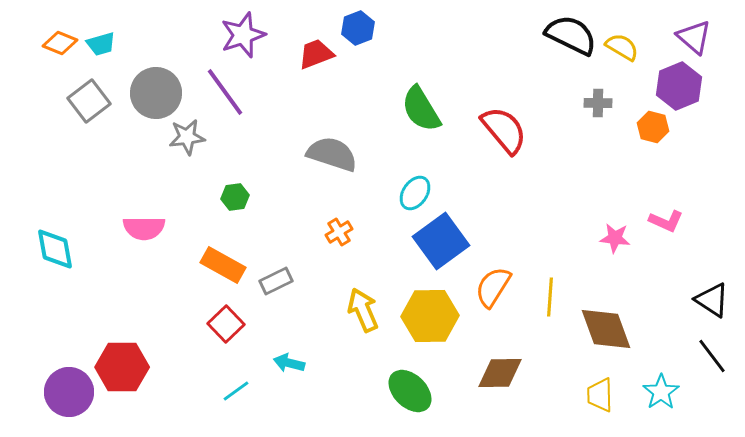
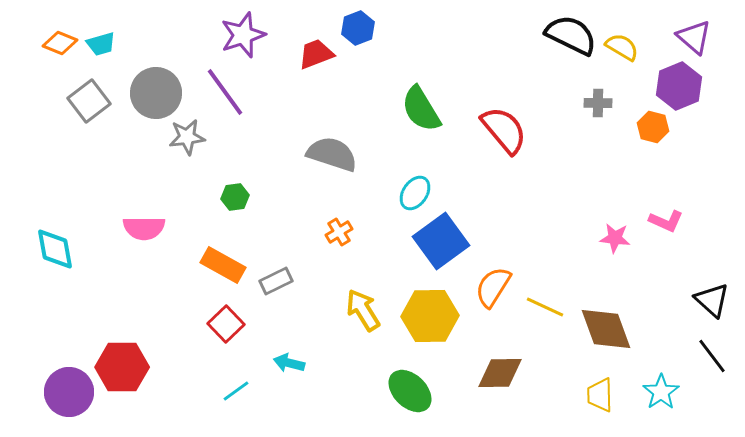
yellow line at (550, 297): moved 5 px left, 10 px down; rotated 69 degrees counterclockwise
black triangle at (712, 300): rotated 9 degrees clockwise
yellow arrow at (363, 310): rotated 9 degrees counterclockwise
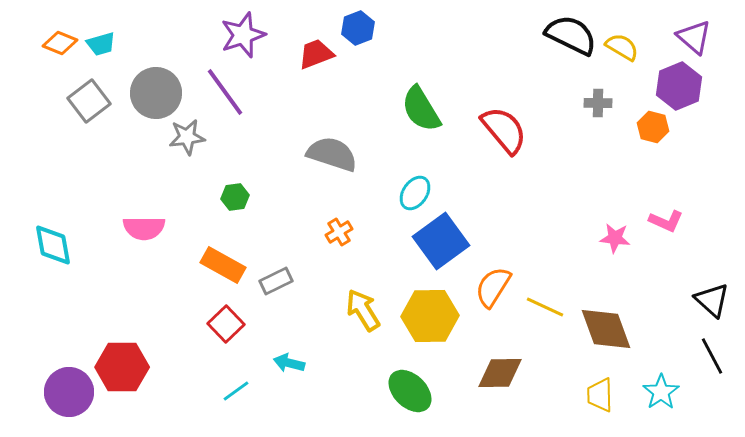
cyan diamond at (55, 249): moved 2 px left, 4 px up
black line at (712, 356): rotated 9 degrees clockwise
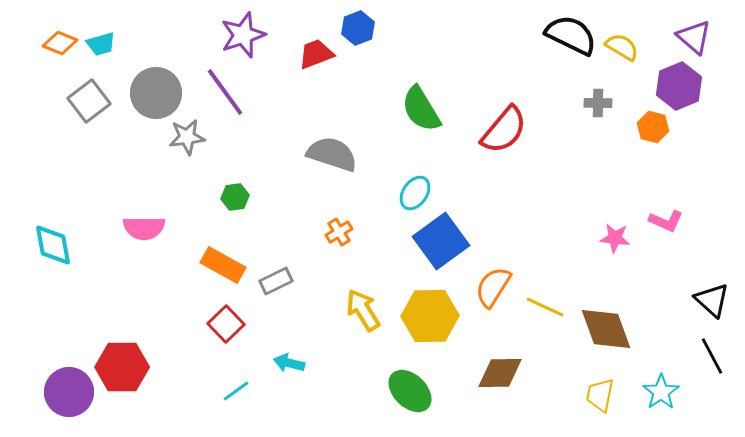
red semicircle at (504, 130): rotated 80 degrees clockwise
yellow trapezoid at (600, 395): rotated 12 degrees clockwise
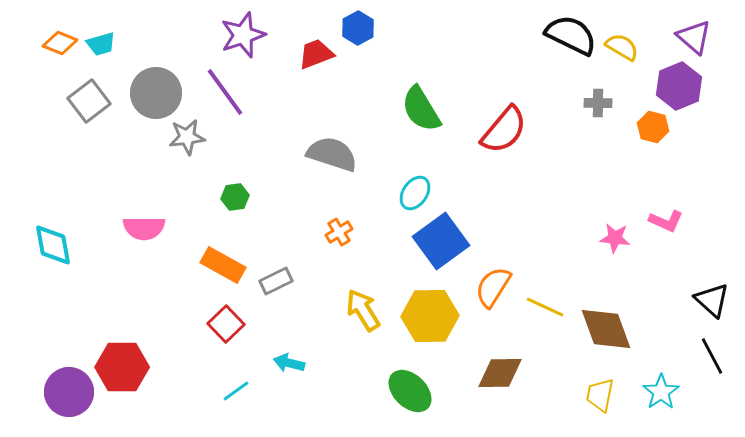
blue hexagon at (358, 28): rotated 8 degrees counterclockwise
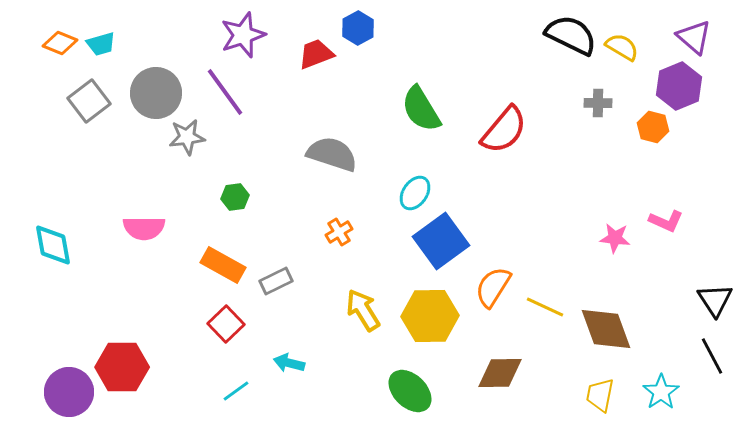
black triangle at (712, 300): moved 3 px right; rotated 15 degrees clockwise
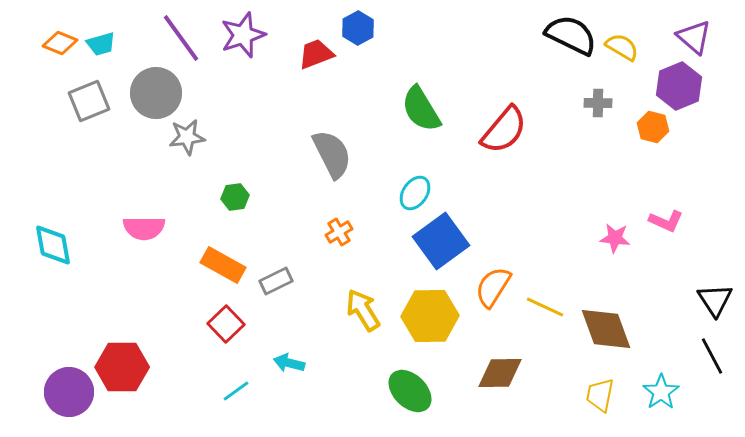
purple line at (225, 92): moved 44 px left, 54 px up
gray square at (89, 101): rotated 15 degrees clockwise
gray semicircle at (332, 154): rotated 45 degrees clockwise
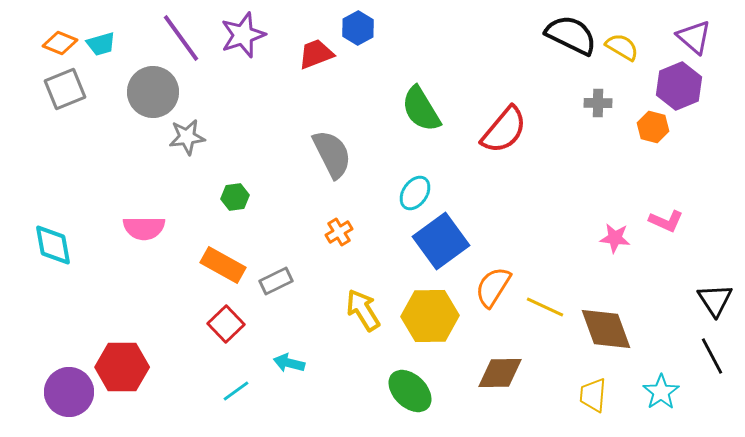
gray circle at (156, 93): moved 3 px left, 1 px up
gray square at (89, 101): moved 24 px left, 12 px up
yellow trapezoid at (600, 395): moved 7 px left; rotated 6 degrees counterclockwise
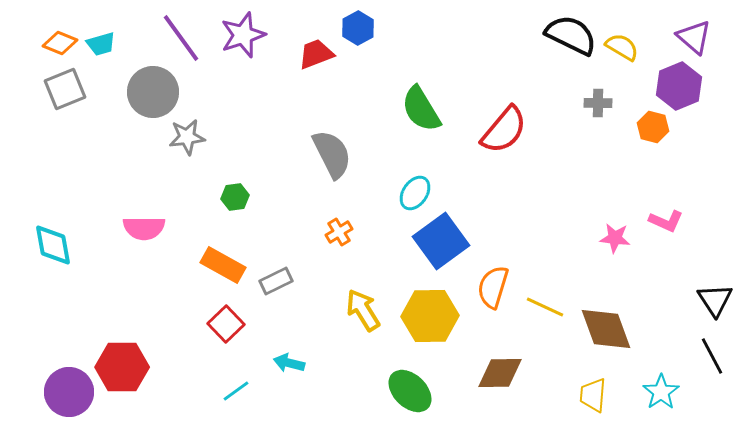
orange semicircle at (493, 287): rotated 15 degrees counterclockwise
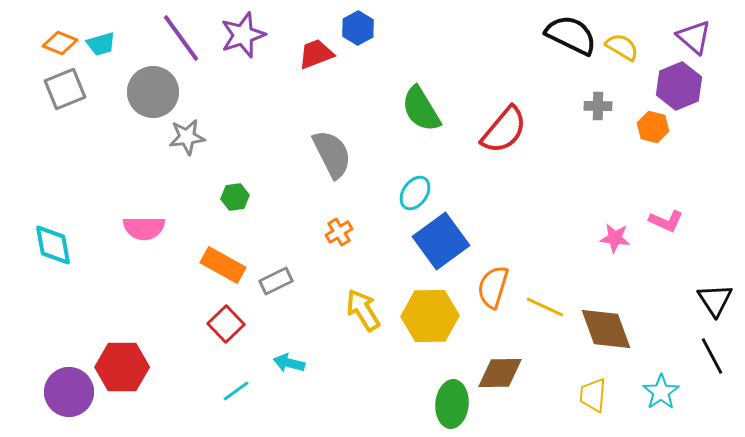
gray cross at (598, 103): moved 3 px down
green ellipse at (410, 391): moved 42 px right, 13 px down; rotated 51 degrees clockwise
